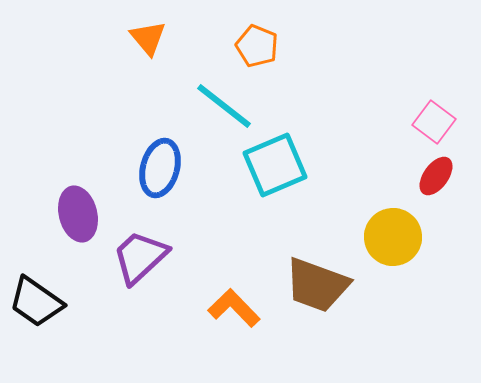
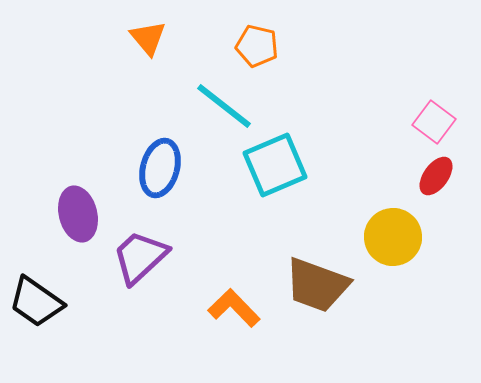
orange pentagon: rotated 9 degrees counterclockwise
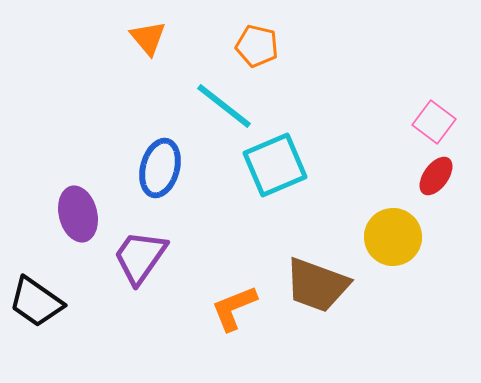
purple trapezoid: rotated 12 degrees counterclockwise
orange L-shape: rotated 68 degrees counterclockwise
